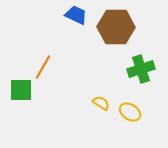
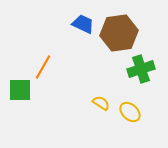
blue trapezoid: moved 7 px right, 9 px down
brown hexagon: moved 3 px right, 6 px down; rotated 9 degrees counterclockwise
green square: moved 1 px left
yellow ellipse: rotated 10 degrees clockwise
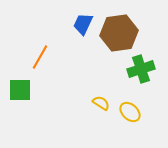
blue trapezoid: rotated 90 degrees counterclockwise
orange line: moved 3 px left, 10 px up
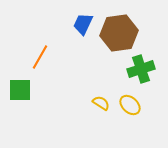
yellow ellipse: moved 7 px up
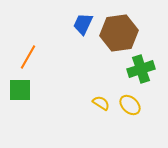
orange line: moved 12 px left
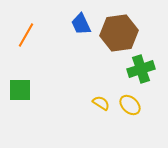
blue trapezoid: moved 2 px left; rotated 50 degrees counterclockwise
orange line: moved 2 px left, 22 px up
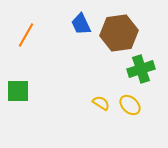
green square: moved 2 px left, 1 px down
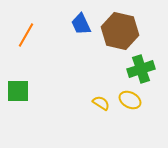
brown hexagon: moved 1 px right, 2 px up; rotated 21 degrees clockwise
yellow ellipse: moved 5 px up; rotated 15 degrees counterclockwise
